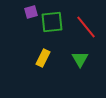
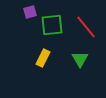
purple square: moved 1 px left
green square: moved 3 px down
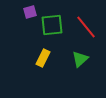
green triangle: rotated 18 degrees clockwise
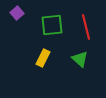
purple square: moved 13 px left, 1 px down; rotated 24 degrees counterclockwise
red line: rotated 25 degrees clockwise
green triangle: rotated 36 degrees counterclockwise
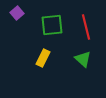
green triangle: moved 3 px right
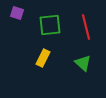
purple square: rotated 32 degrees counterclockwise
green square: moved 2 px left
green triangle: moved 4 px down
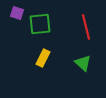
green square: moved 10 px left, 1 px up
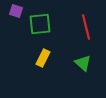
purple square: moved 1 px left, 2 px up
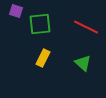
red line: rotated 50 degrees counterclockwise
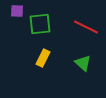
purple square: moved 1 px right; rotated 16 degrees counterclockwise
